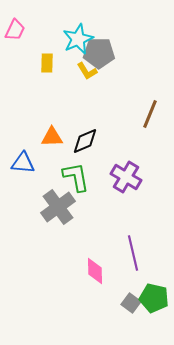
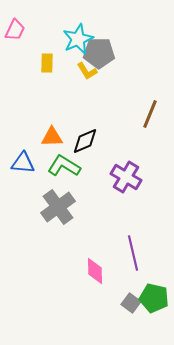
green L-shape: moved 12 px left, 11 px up; rotated 48 degrees counterclockwise
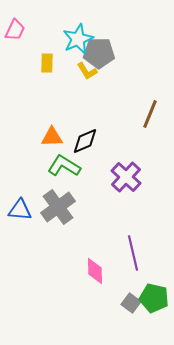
blue triangle: moved 3 px left, 47 px down
purple cross: rotated 12 degrees clockwise
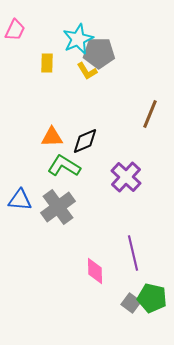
blue triangle: moved 10 px up
green pentagon: moved 2 px left
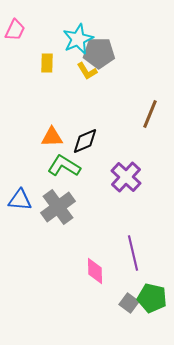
gray square: moved 2 px left
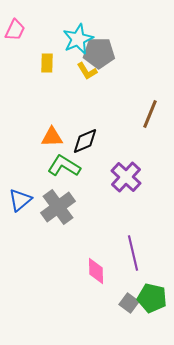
blue triangle: rotated 45 degrees counterclockwise
pink diamond: moved 1 px right
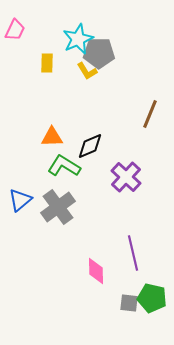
black diamond: moved 5 px right, 5 px down
gray square: rotated 30 degrees counterclockwise
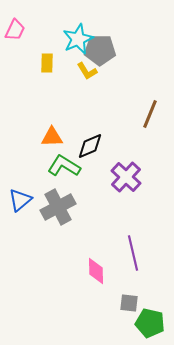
gray pentagon: moved 1 px right, 3 px up
gray cross: rotated 8 degrees clockwise
green pentagon: moved 2 px left, 25 px down
